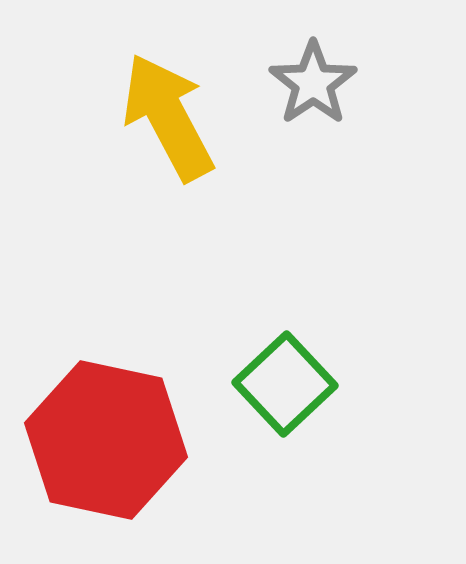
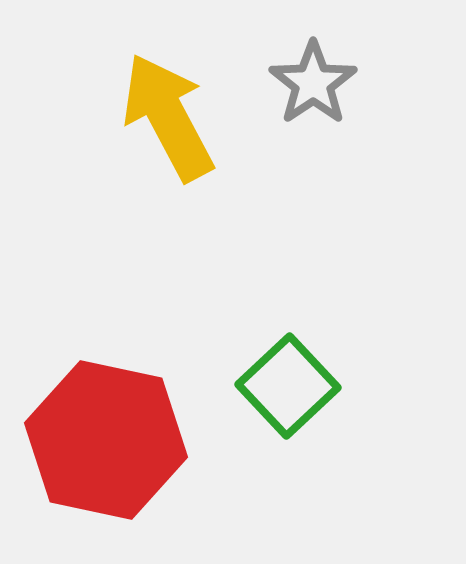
green square: moved 3 px right, 2 px down
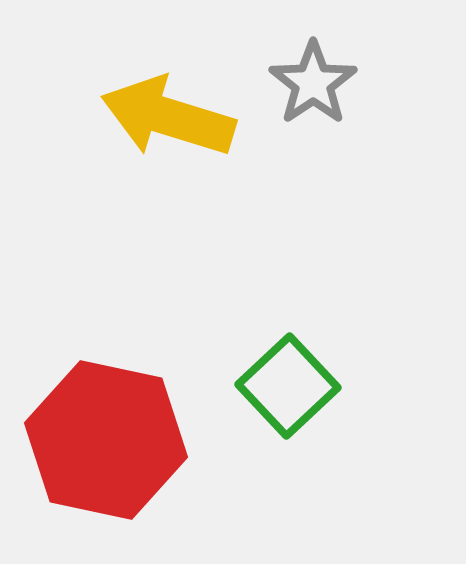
yellow arrow: rotated 45 degrees counterclockwise
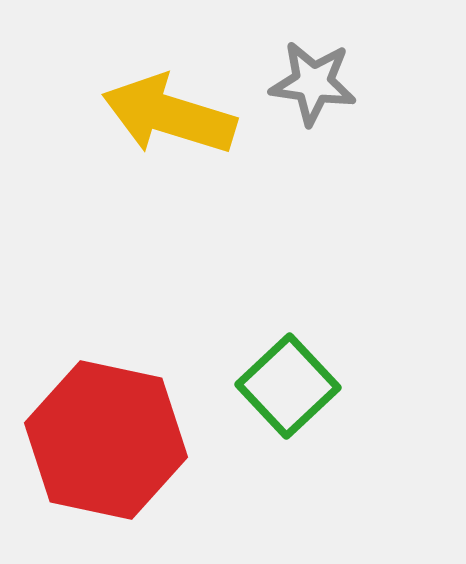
gray star: rotated 30 degrees counterclockwise
yellow arrow: moved 1 px right, 2 px up
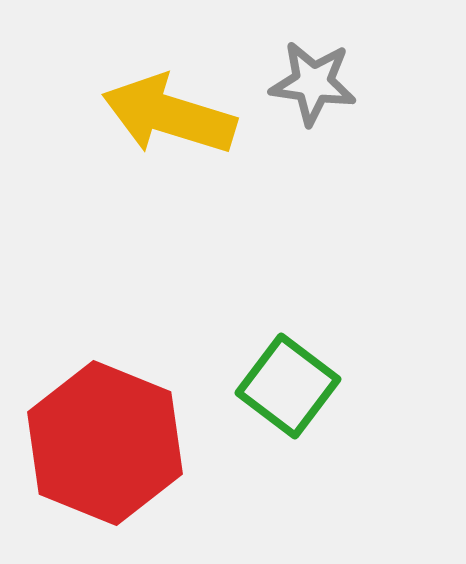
green square: rotated 10 degrees counterclockwise
red hexagon: moved 1 px left, 3 px down; rotated 10 degrees clockwise
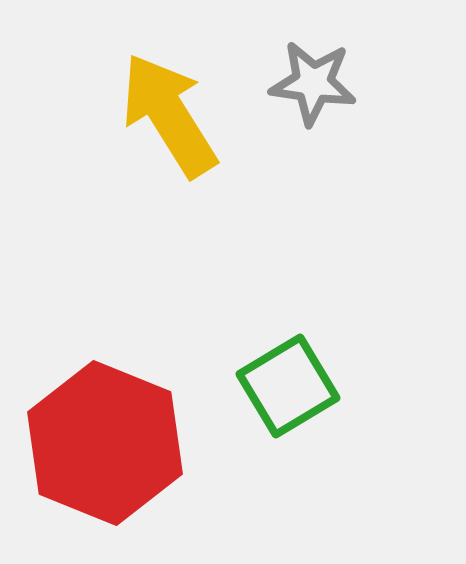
yellow arrow: rotated 41 degrees clockwise
green square: rotated 22 degrees clockwise
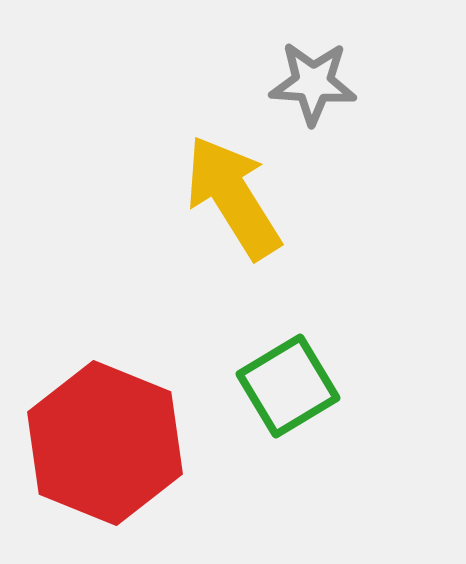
gray star: rotated 4 degrees counterclockwise
yellow arrow: moved 64 px right, 82 px down
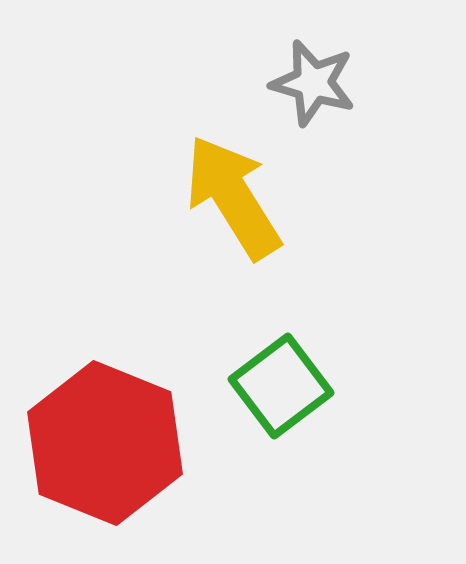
gray star: rotated 12 degrees clockwise
green square: moved 7 px left; rotated 6 degrees counterclockwise
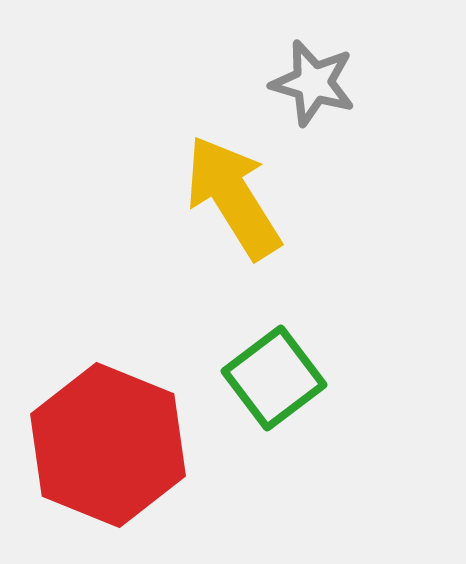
green square: moved 7 px left, 8 px up
red hexagon: moved 3 px right, 2 px down
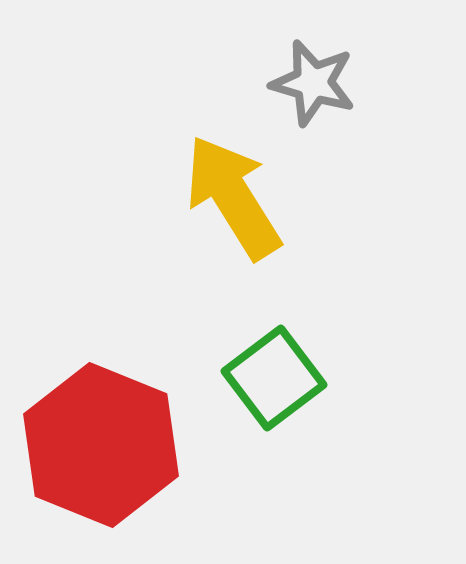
red hexagon: moved 7 px left
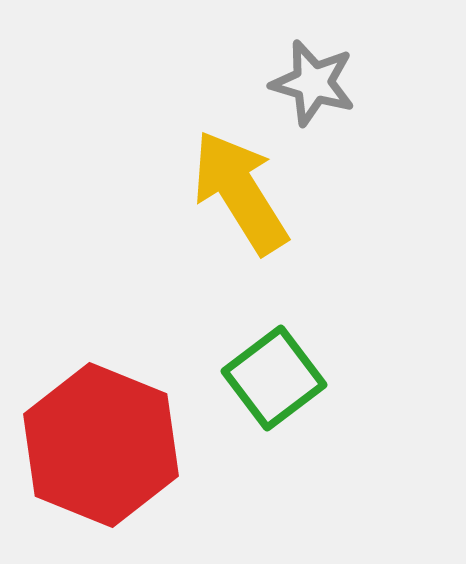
yellow arrow: moved 7 px right, 5 px up
